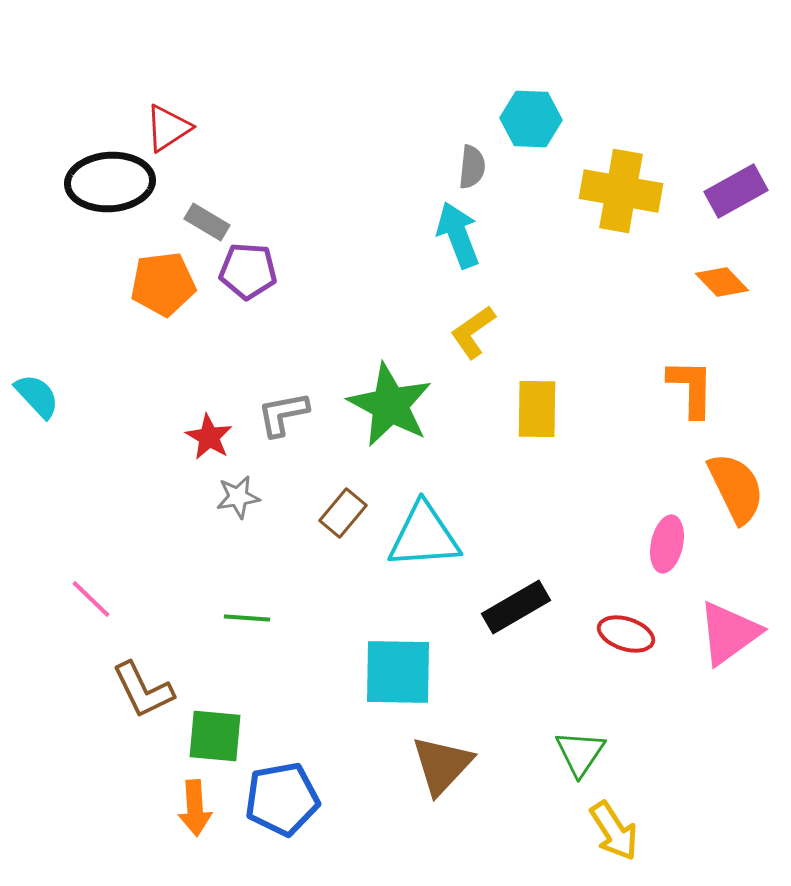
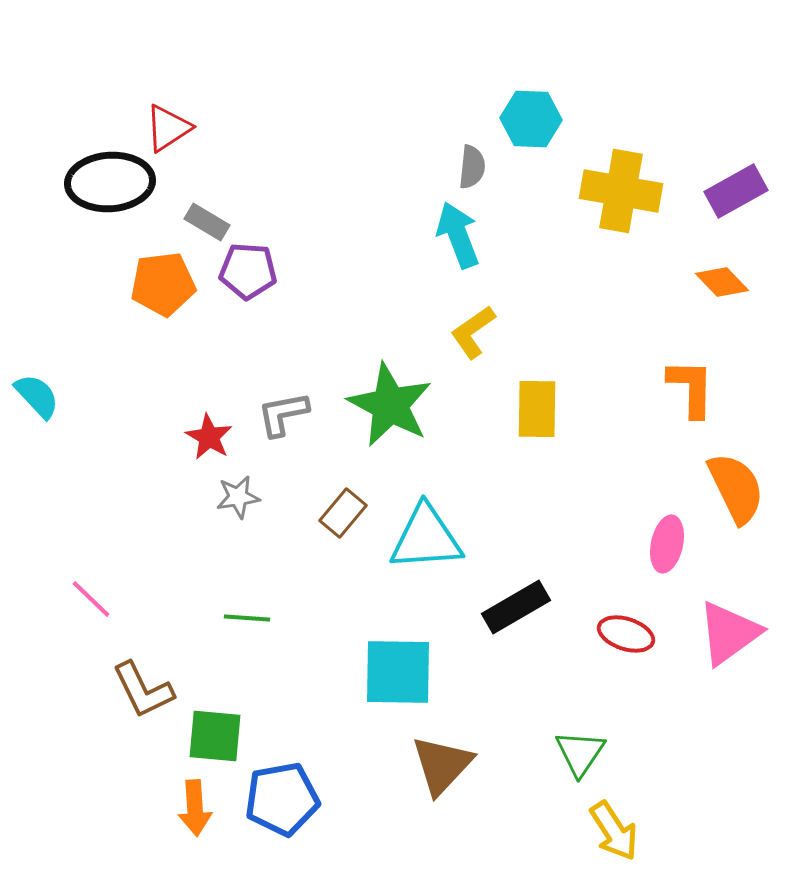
cyan triangle: moved 2 px right, 2 px down
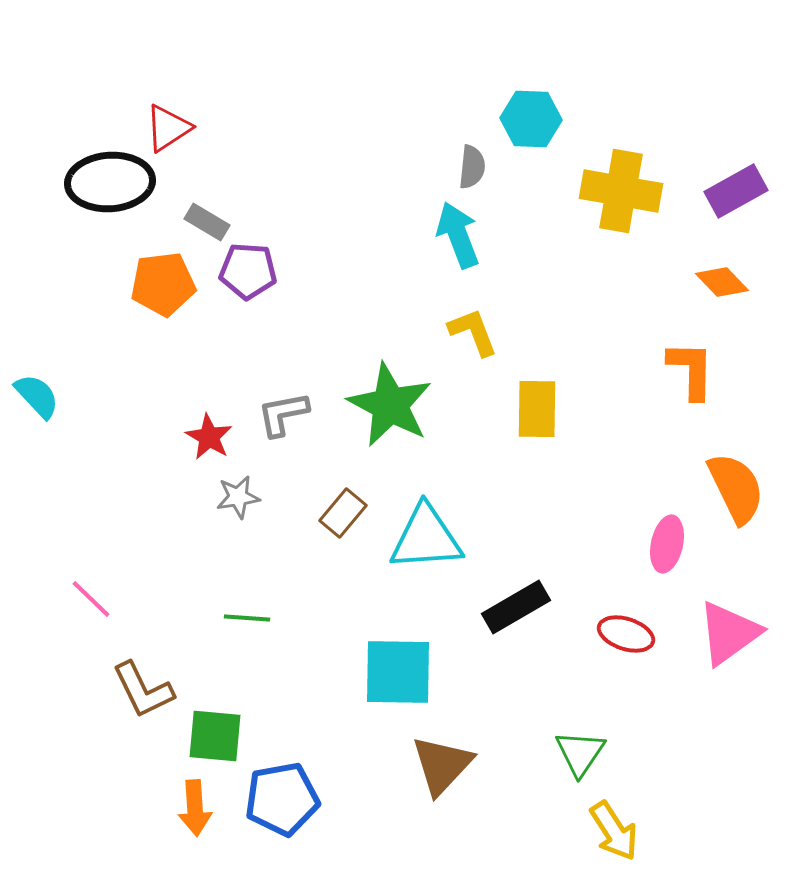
yellow L-shape: rotated 104 degrees clockwise
orange L-shape: moved 18 px up
